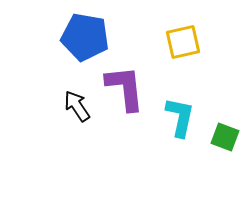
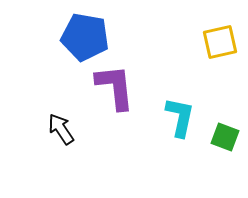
yellow square: moved 37 px right
purple L-shape: moved 10 px left, 1 px up
black arrow: moved 16 px left, 23 px down
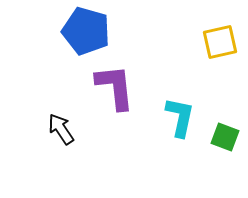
blue pentagon: moved 1 px right, 6 px up; rotated 6 degrees clockwise
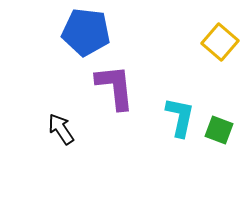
blue pentagon: moved 1 px down; rotated 9 degrees counterclockwise
yellow square: rotated 36 degrees counterclockwise
green square: moved 6 px left, 7 px up
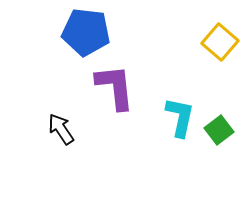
green square: rotated 32 degrees clockwise
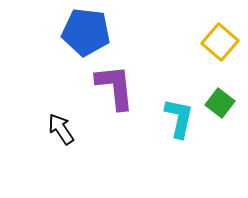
cyan L-shape: moved 1 px left, 1 px down
green square: moved 1 px right, 27 px up; rotated 16 degrees counterclockwise
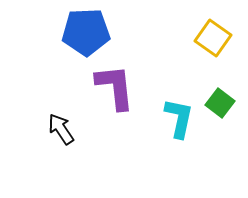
blue pentagon: rotated 9 degrees counterclockwise
yellow square: moved 7 px left, 4 px up; rotated 6 degrees counterclockwise
